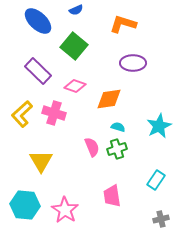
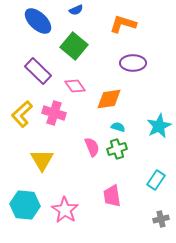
pink diamond: rotated 35 degrees clockwise
yellow triangle: moved 1 px right, 1 px up
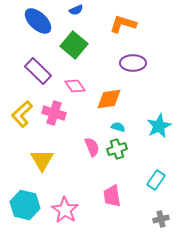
green square: moved 1 px up
cyan hexagon: rotated 8 degrees clockwise
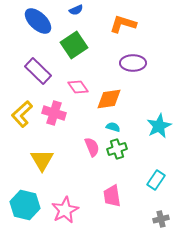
green square: rotated 16 degrees clockwise
pink diamond: moved 3 px right, 1 px down
cyan semicircle: moved 5 px left
pink star: rotated 12 degrees clockwise
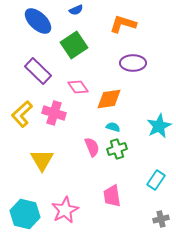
cyan hexagon: moved 9 px down
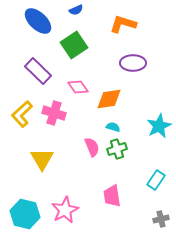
yellow triangle: moved 1 px up
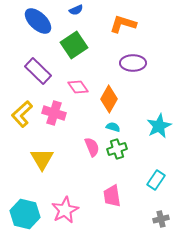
orange diamond: rotated 52 degrees counterclockwise
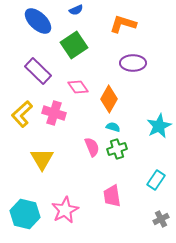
gray cross: rotated 14 degrees counterclockwise
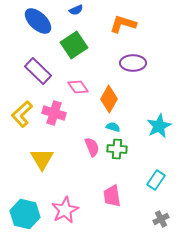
green cross: rotated 24 degrees clockwise
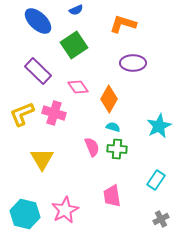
yellow L-shape: rotated 20 degrees clockwise
